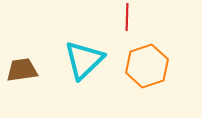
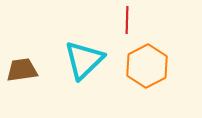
red line: moved 3 px down
orange hexagon: rotated 9 degrees counterclockwise
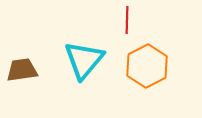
cyan triangle: rotated 6 degrees counterclockwise
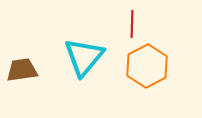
red line: moved 5 px right, 4 px down
cyan triangle: moved 3 px up
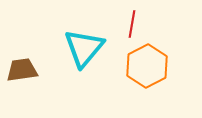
red line: rotated 8 degrees clockwise
cyan triangle: moved 9 px up
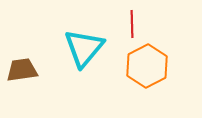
red line: rotated 12 degrees counterclockwise
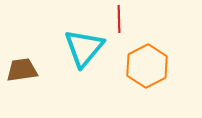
red line: moved 13 px left, 5 px up
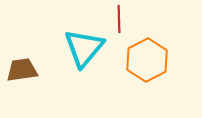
orange hexagon: moved 6 px up
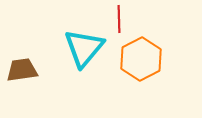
orange hexagon: moved 6 px left, 1 px up
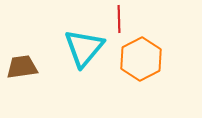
brown trapezoid: moved 3 px up
